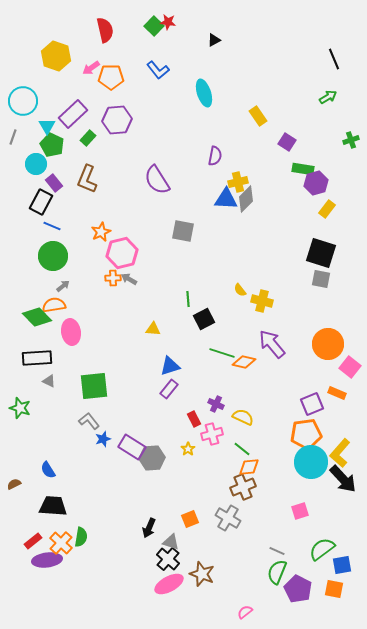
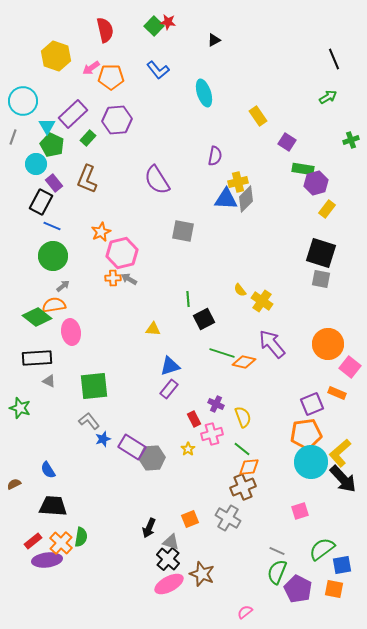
yellow cross at (262, 301): rotated 20 degrees clockwise
green diamond at (37, 317): rotated 8 degrees counterclockwise
yellow semicircle at (243, 417): rotated 45 degrees clockwise
yellow L-shape at (340, 453): rotated 8 degrees clockwise
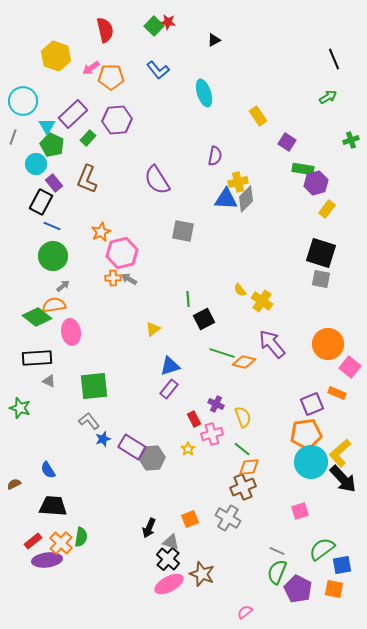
yellow triangle at (153, 329): rotated 42 degrees counterclockwise
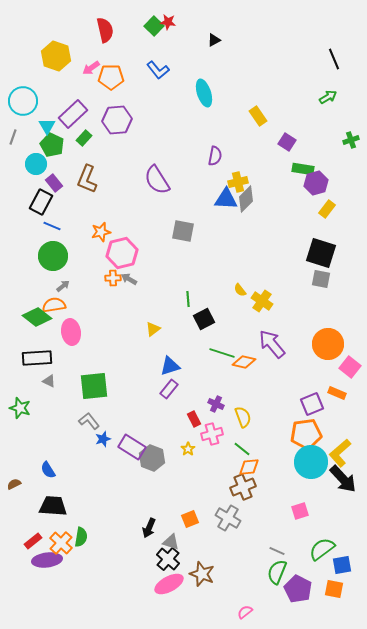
green rectangle at (88, 138): moved 4 px left
orange star at (101, 232): rotated 12 degrees clockwise
gray hexagon at (152, 458): rotated 25 degrees clockwise
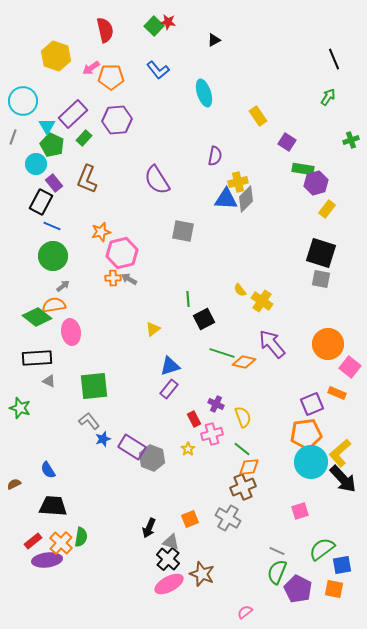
green arrow at (328, 97): rotated 24 degrees counterclockwise
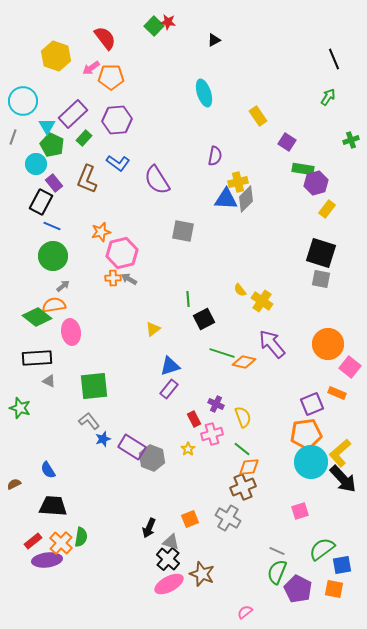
red semicircle at (105, 30): moved 8 px down; rotated 25 degrees counterclockwise
blue L-shape at (158, 70): moved 40 px left, 93 px down; rotated 15 degrees counterclockwise
